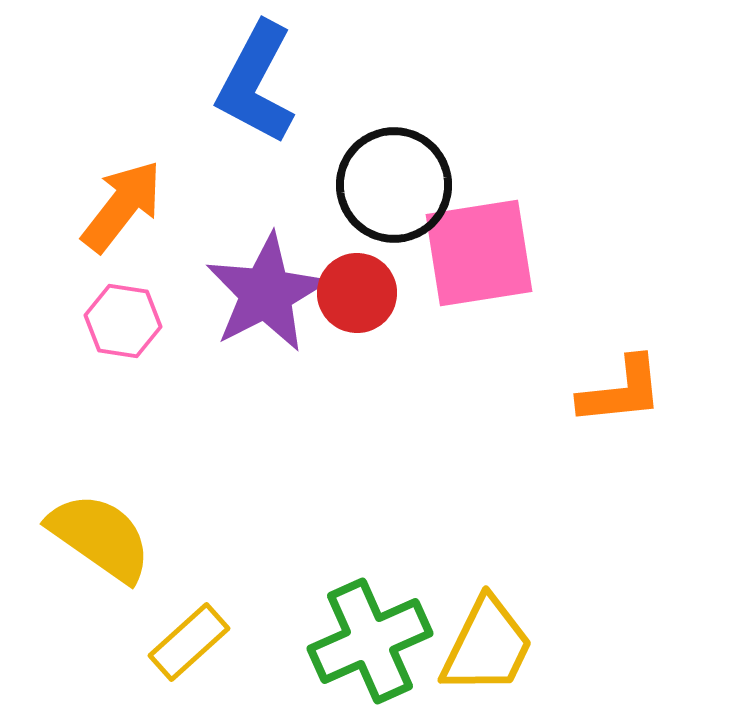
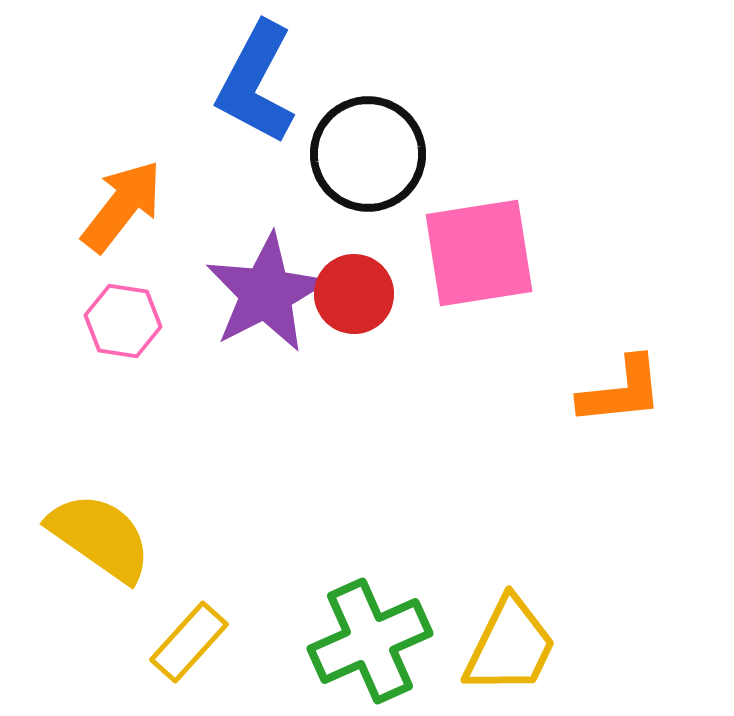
black circle: moved 26 px left, 31 px up
red circle: moved 3 px left, 1 px down
yellow rectangle: rotated 6 degrees counterclockwise
yellow trapezoid: moved 23 px right
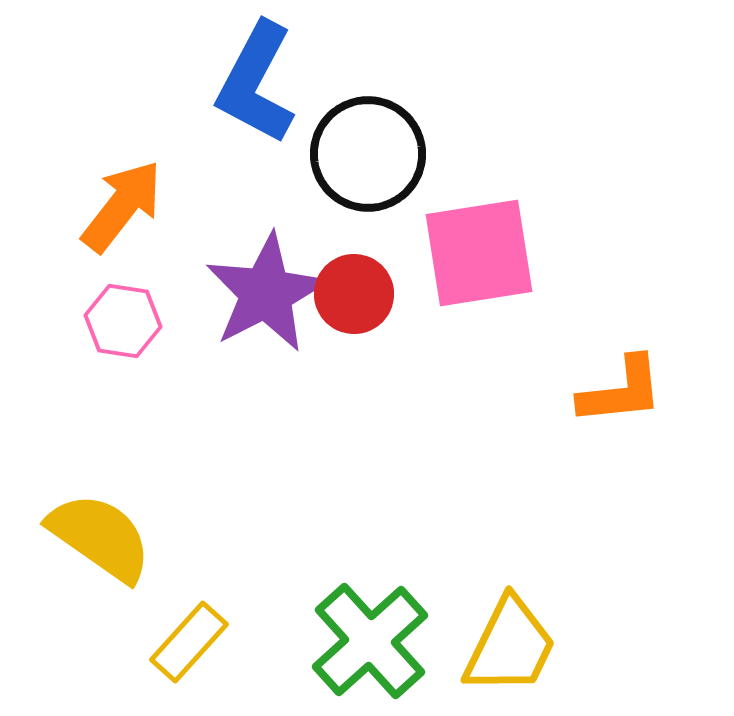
green cross: rotated 18 degrees counterclockwise
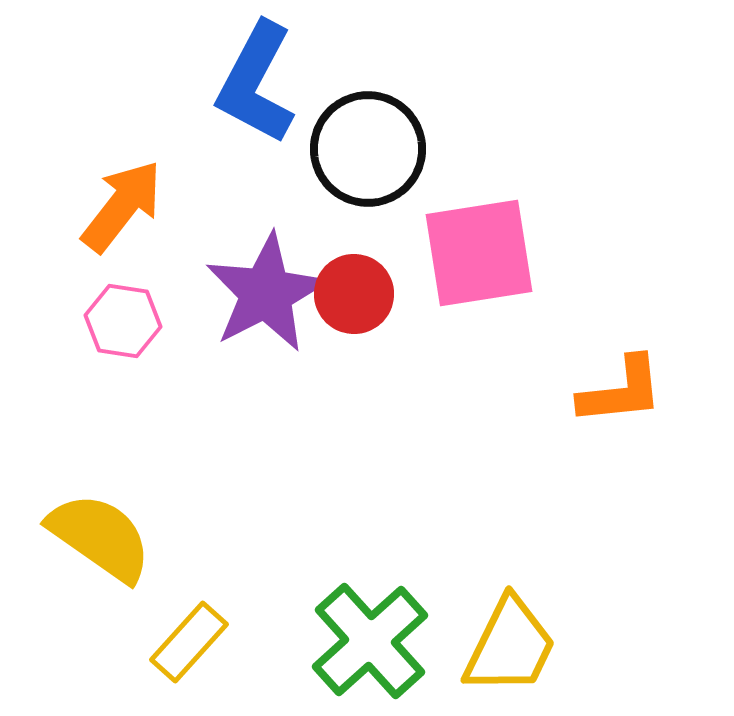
black circle: moved 5 px up
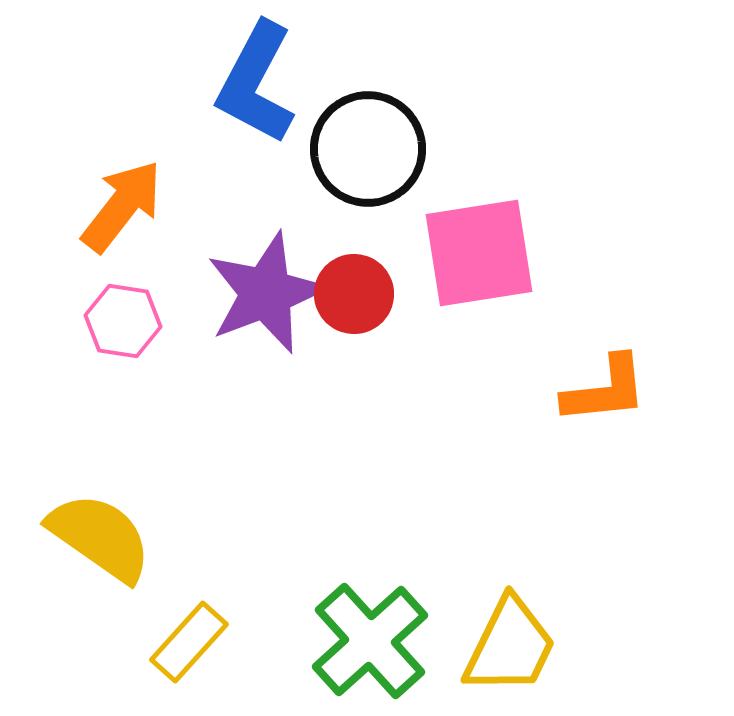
purple star: rotated 6 degrees clockwise
orange L-shape: moved 16 px left, 1 px up
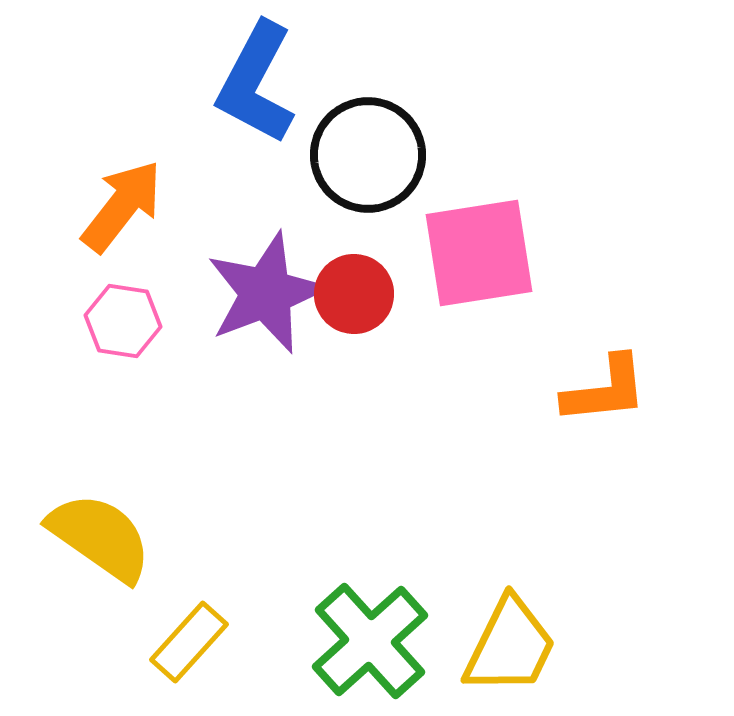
black circle: moved 6 px down
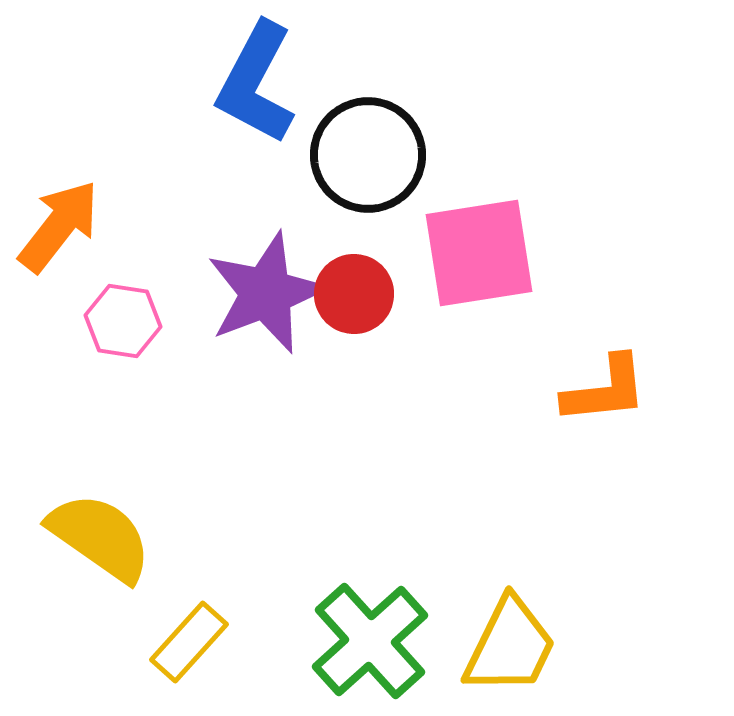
orange arrow: moved 63 px left, 20 px down
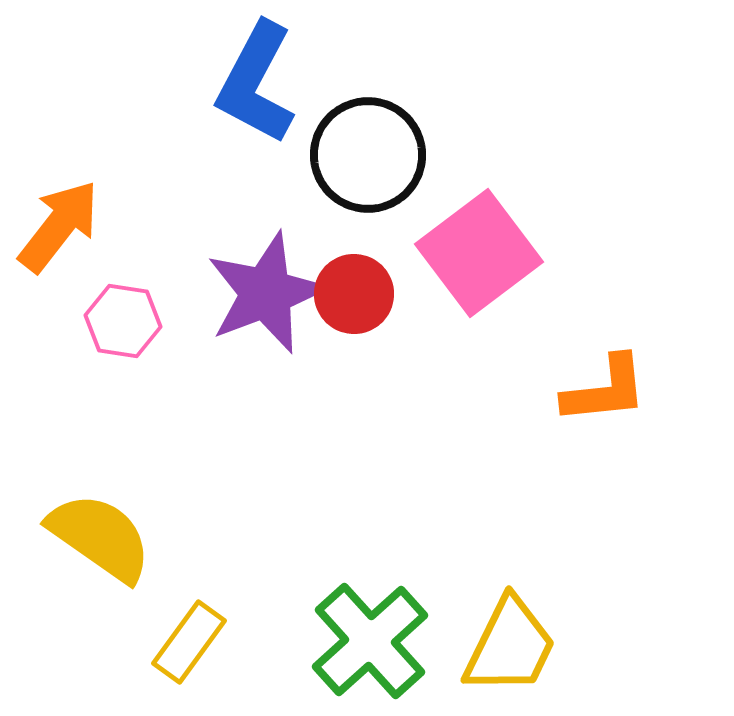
pink square: rotated 28 degrees counterclockwise
yellow rectangle: rotated 6 degrees counterclockwise
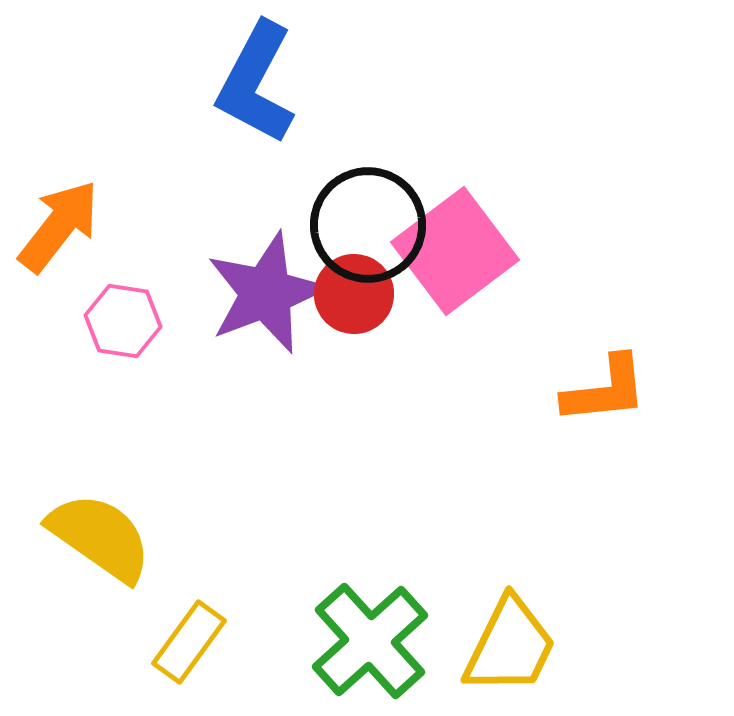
black circle: moved 70 px down
pink square: moved 24 px left, 2 px up
